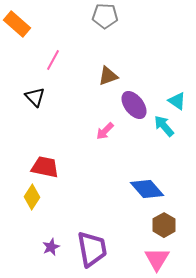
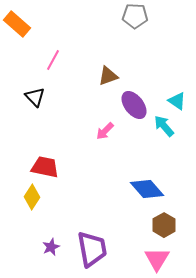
gray pentagon: moved 30 px right
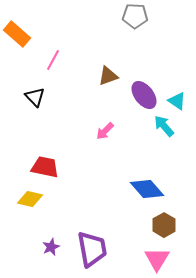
orange rectangle: moved 10 px down
purple ellipse: moved 10 px right, 10 px up
yellow diamond: moved 2 px left, 2 px down; rotated 70 degrees clockwise
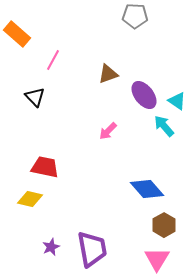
brown triangle: moved 2 px up
pink arrow: moved 3 px right
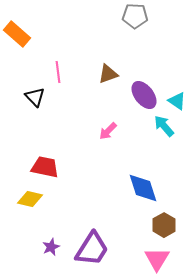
pink line: moved 5 px right, 12 px down; rotated 35 degrees counterclockwise
blue diamond: moved 4 px left, 1 px up; rotated 24 degrees clockwise
purple trapezoid: rotated 42 degrees clockwise
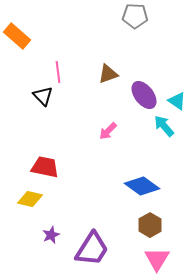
orange rectangle: moved 2 px down
black triangle: moved 8 px right, 1 px up
blue diamond: moved 1 px left, 2 px up; rotated 36 degrees counterclockwise
brown hexagon: moved 14 px left
purple star: moved 12 px up
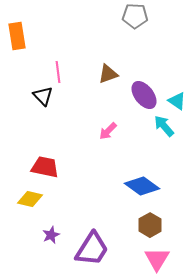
orange rectangle: rotated 40 degrees clockwise
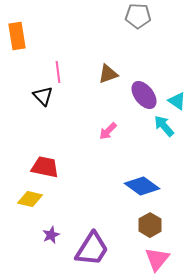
gray pentagon: moved 3 px right
pink triangle: rotated 8 degrees clockwise
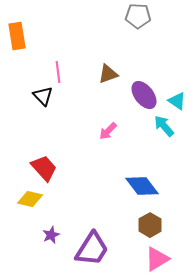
red trapezoid: moved 1 px left, 1 px down; rotated 36 degrees clockwise
blue diamond: rotated 16 degrees clockwise
pink triangle: rotated 20 degrees clockwise
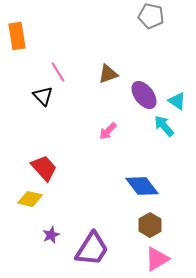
gray pentagon: moved 13 px right; rotated 10 degrees clockwise
pink line: rotated 25 degrees counterclockwise
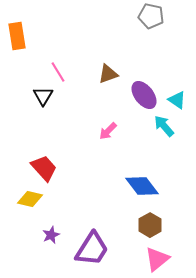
black triangle: rotated 15 degrees clockwise
cyan triangle: moved 1 px up
pink triangle: rotated 8 degrees counterclockwise
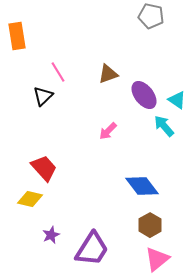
black triangle: rotated 15 degrees clockwise
